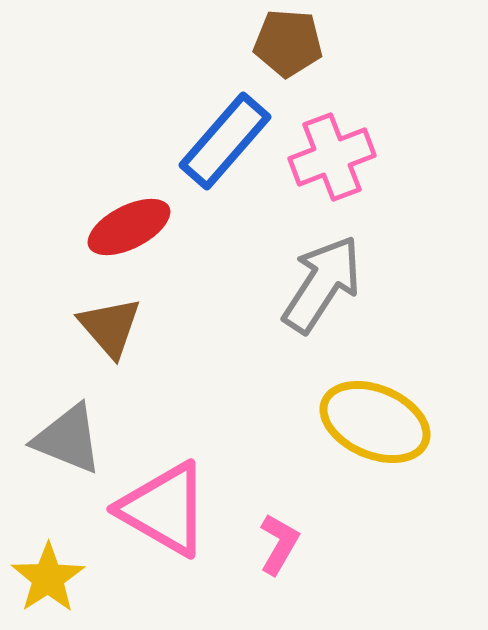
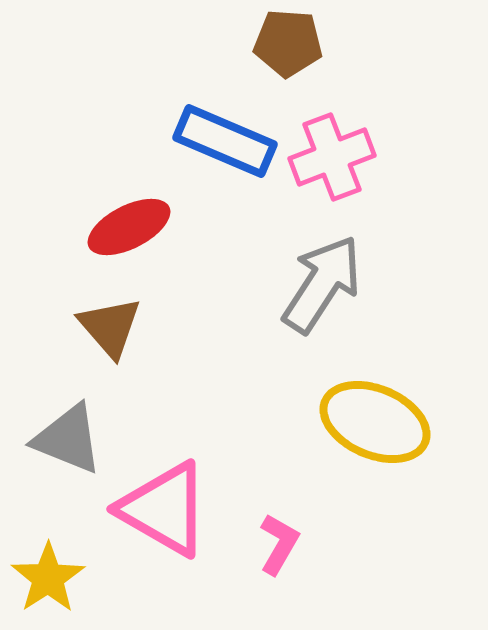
blue rectangle: rotated 72 degrees clockwise
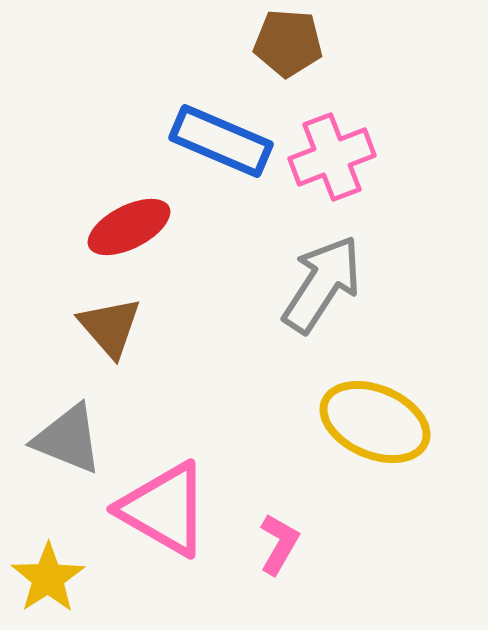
blue rectangle: moved 4 px left
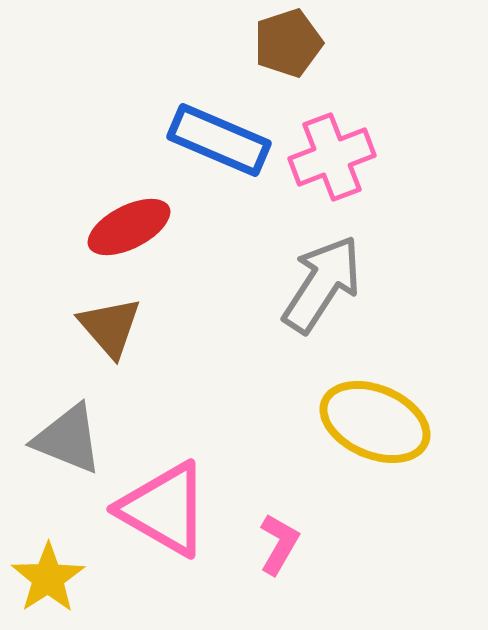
brown pentagon: rotated 22 degrees counterclockwise
blue rectangle: moved 2 px left, 1 px up
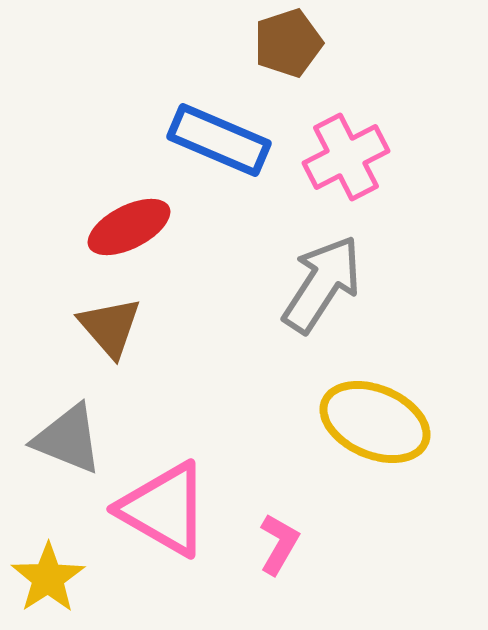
pink cross: moved 14 px right; rotated 6 degrees counterclockwise
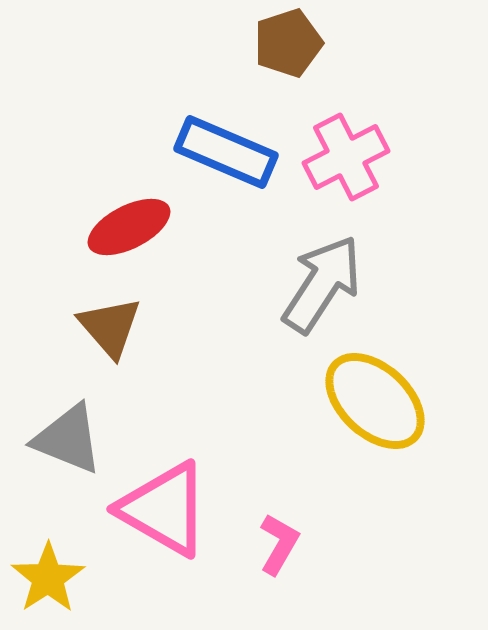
blue rectangle: moved 7 px right, 12 px down
yellow ellipse: moved 21 px up; rotated 20 degrees clockwise
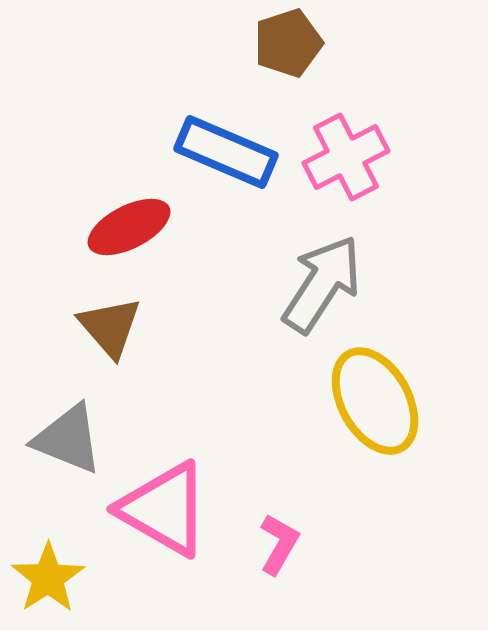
yellow ellipse: rotated 18 degrees clockwise
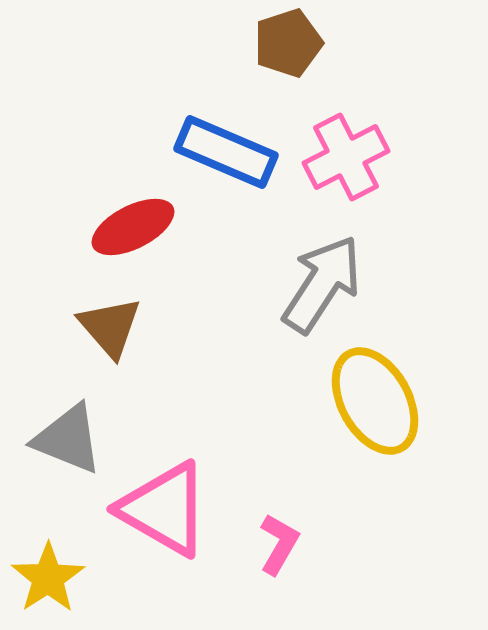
red ellipse: moved 4 px right
